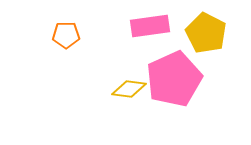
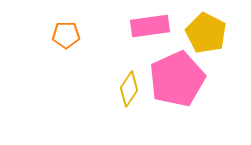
pink pentagon: moved 3 px right
yellow diamond: rotated 64 degrees counterclockwise
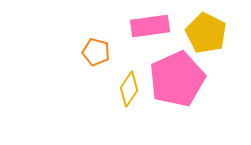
orange pentagon: moved 30 px right, 17 px down; rotated 16 degrees clockwise
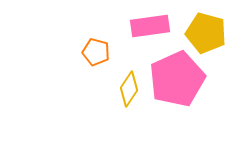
yellow pentagon: rotated 12 degrees counterclockwise
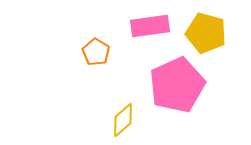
orange pentagon: rotated 16 degrees clockwise
pink pentagon: moved 6 px down
yellow diamond: moved 6 px left, 31 px down; rotated 16 degrees clockwise
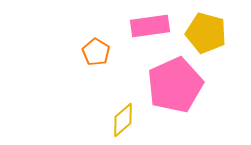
pink pentagon: moved 2 px left
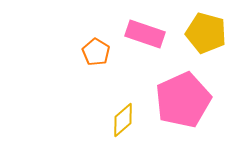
pink rectangle: moved 5 px left, 8 px down; rotated 27 degrees clockwise
pink pentagon: moved 8 px right, 15 px down
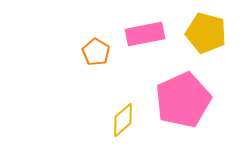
pink rectangle: rotated 30 degrees counterclockwise
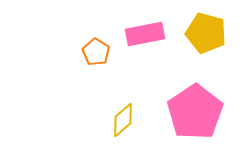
pink pentagon: moved 12 px right, 12 px down; rotated 10 degrees counterclockwise
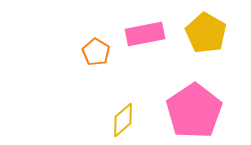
yellow pentagon: rotated 15 degrees clockwise
pink pentagon: moved 1 px left, 1 px up
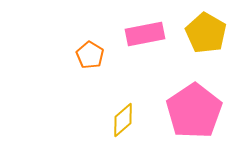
orange pentagon: moved 6 px left, 3 px down
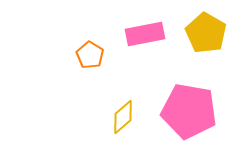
pink pentagon: moved 5 px left; rotated 28 degrees counterclockwise
yellow diamond: moved 3 px up
